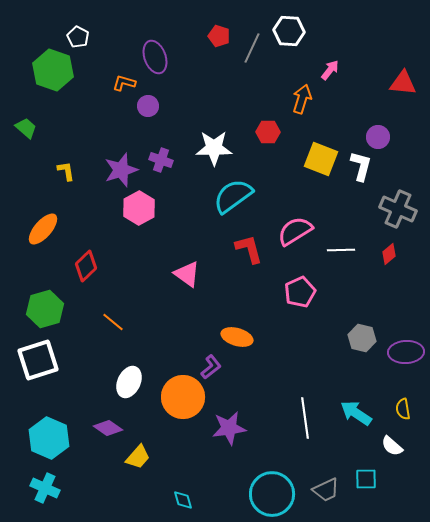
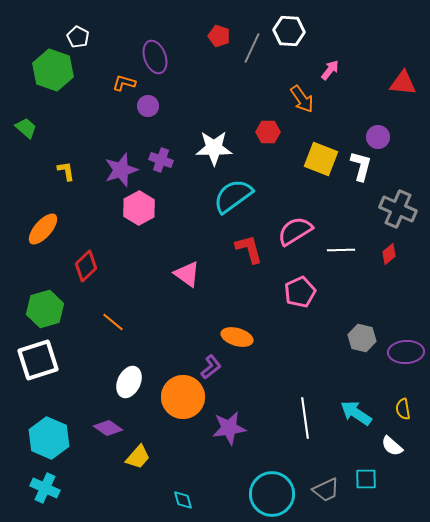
orange arrow at (302, 99): rotated 128 degrees clockwise
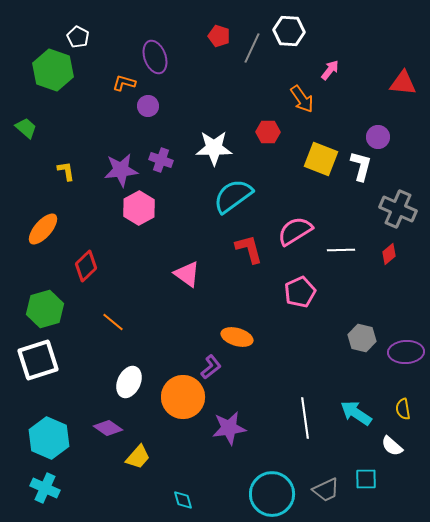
purple star at (121, 170): rotated 12 degrees clockwise
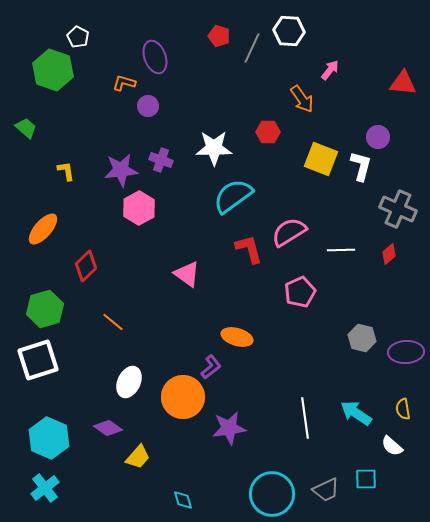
pink semicircle at (295, 231): moved 6 px left, 1 px down
cyan cross at (45, 488): rotated 28 degrees clockwise
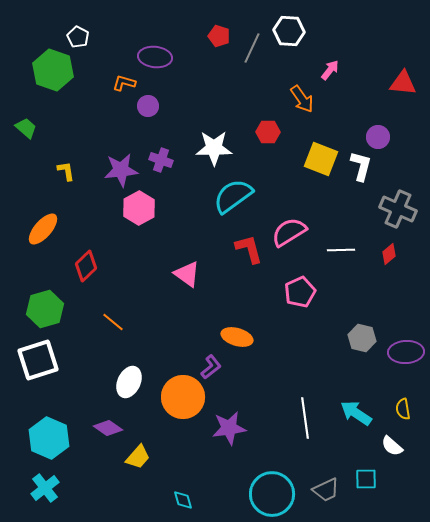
purple ellipse at (155, 57): rotated 64 degrees counterclockwise
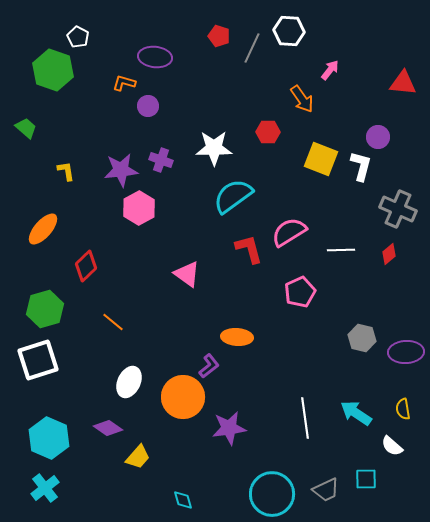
orange ellipse at (237, 337): rotated 12 degrees counterclockwise
purple L-shape at (211, 367): moved 2 px left, 1 px up
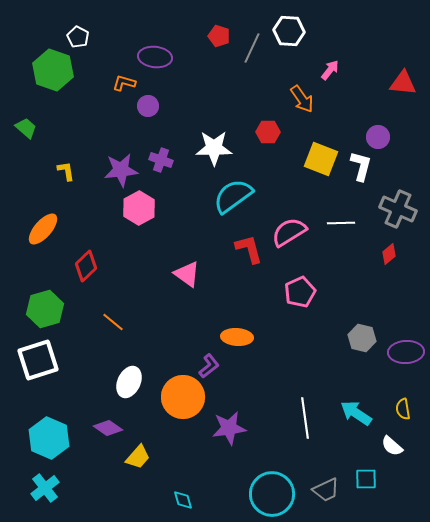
white line at (341, 250): moved 27 px up
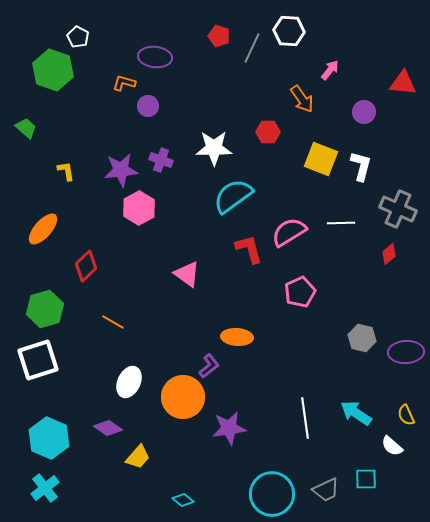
purple circle at (378, 137): moved 14 px left, 25 px up
orange line at (113, 322): rotated 10 degrees counterclockwise
yellow semicircle at (403, 409): moved 3 px right, 6 px down; rotated 15 degrees counterclockwise
cyan diamond at (183, 500): rotated 35 degrees counterclockwise
